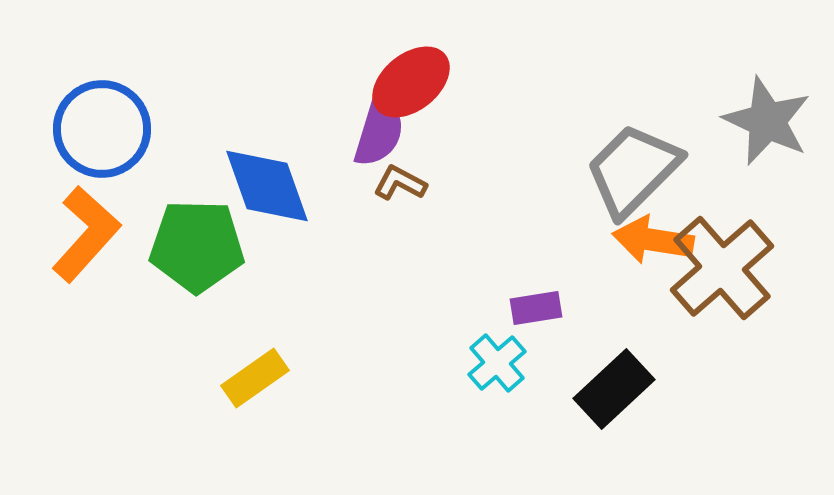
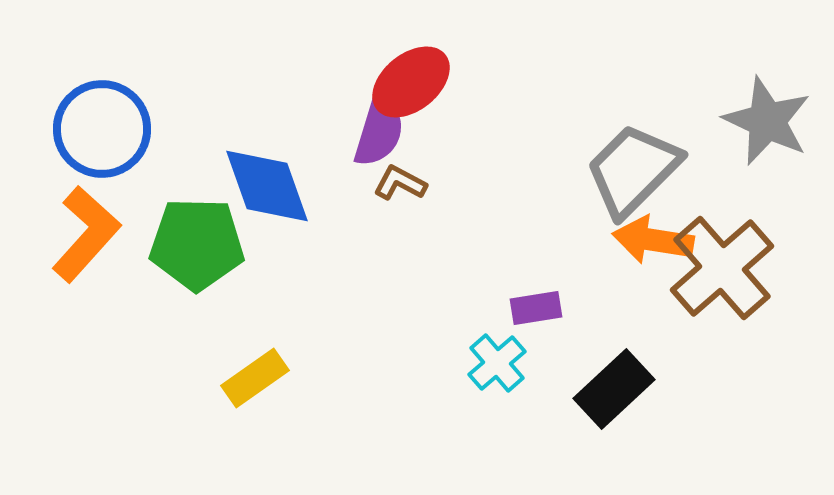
green pentagon: moved 2 px up
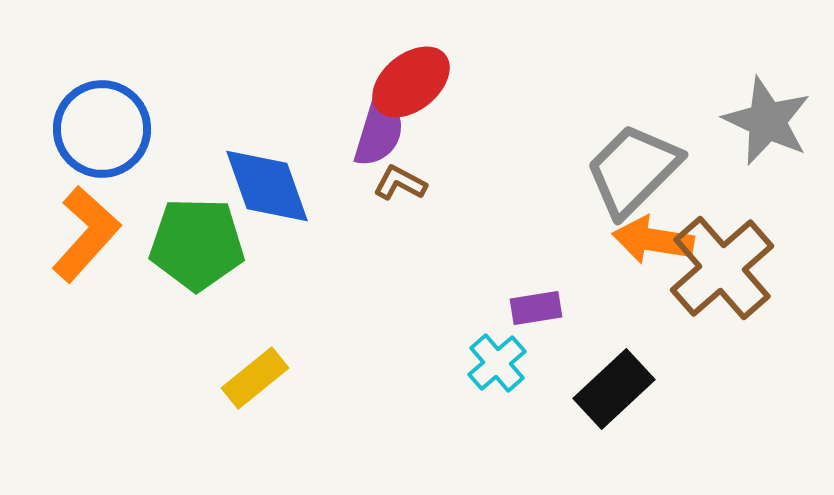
yellow rectangle: rotated 4 degrees counterclockwise
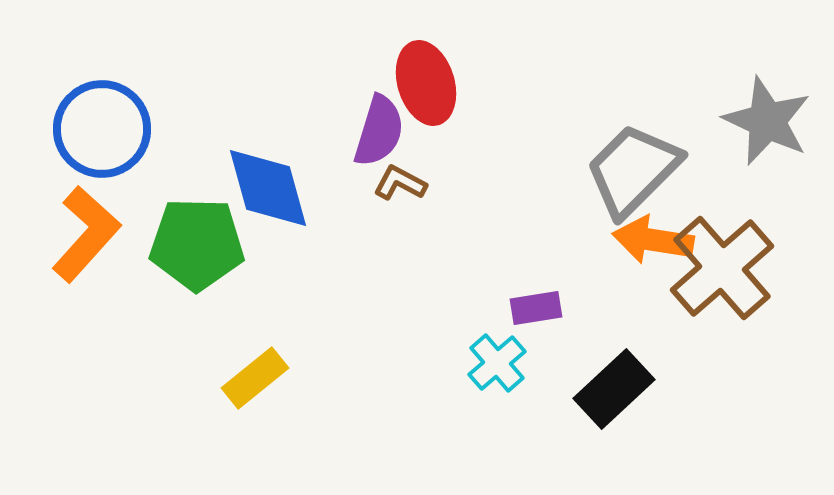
red ellipse: moved 15 px right, 1 px down; rotated 68 degrees counterclockwise
blue diamond: moved 1 px right, 2 px down; rotated 4 degrees clockwise
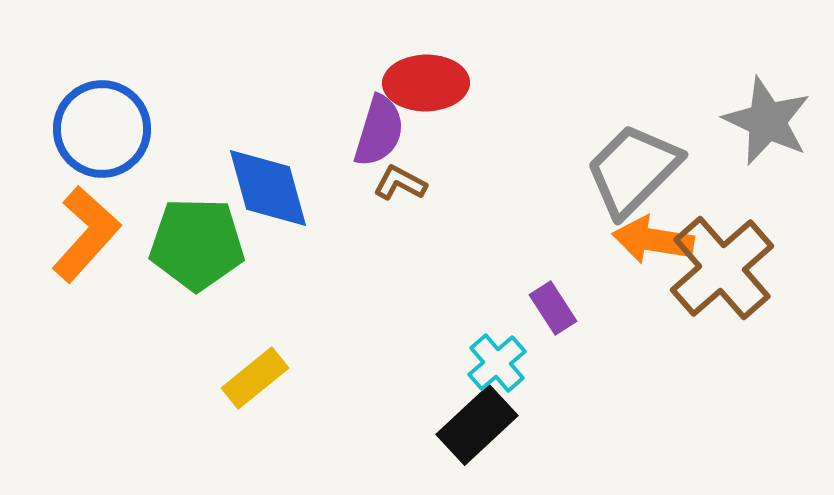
red ellipse: rotated 74 degrees counterclockwise
purple rectangle: moved 17 px right; rotated 66 degrees clockwise
black rectangle: moved 137 px left, 36 px down
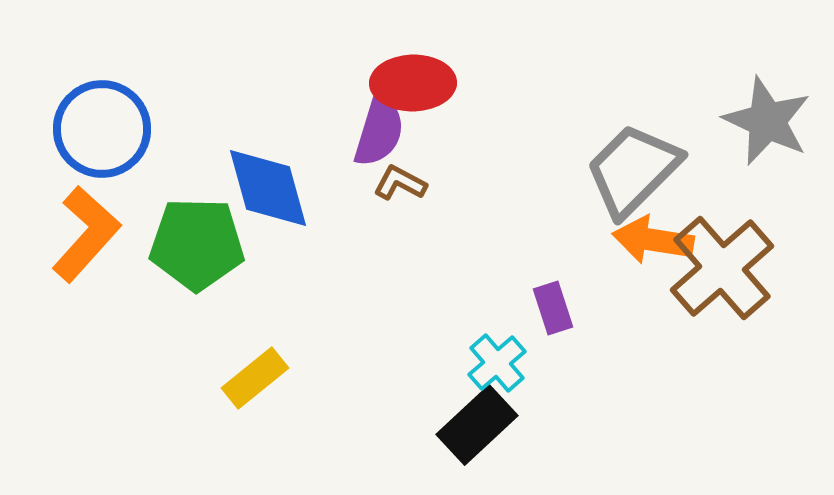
red ellipse: moved 13 px left
purple rectangle: rotated 15 degrees clockwise
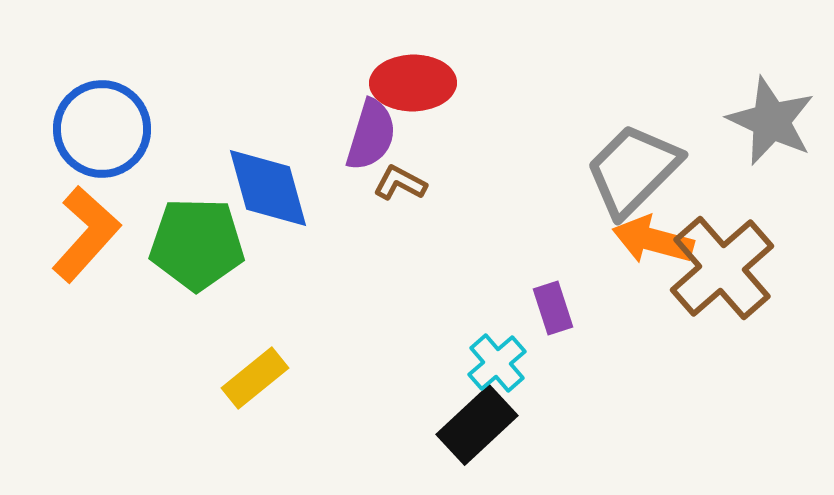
gray star: moved 4 px right
purple semicircle: moved 8 px left, 4 px down
orange arrow: rotated 6 degrees clockwise
